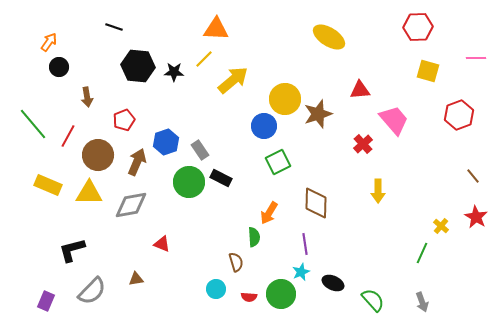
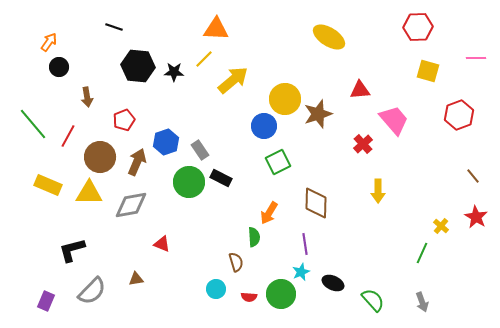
brown circle at (98, 155): moved 2 px right, 2 px down
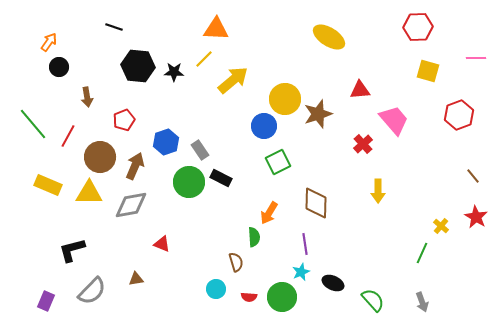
brown arrow at (137, 162): moved 2 px left, 4 px down
green circle at (281, 294): moved 1 px right, 3 px down
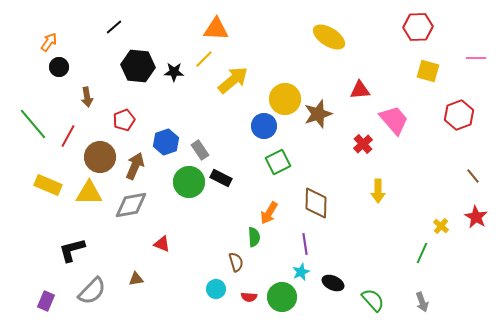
black line at (114, 27): rotated 60 degrees counterclockwise
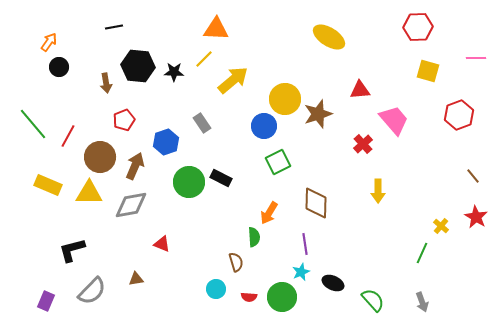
black line at (114, 27): rotated 30 degrees clockwise
brown arrow at (87, 97): moved 19 px right, 14 px up
gray rectangle at (200, 150): moved 2 px right, 27 px up
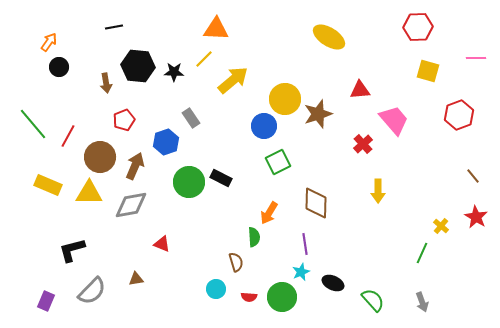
gray rectangle at (202, 123): moved 11 px left, 5 px up
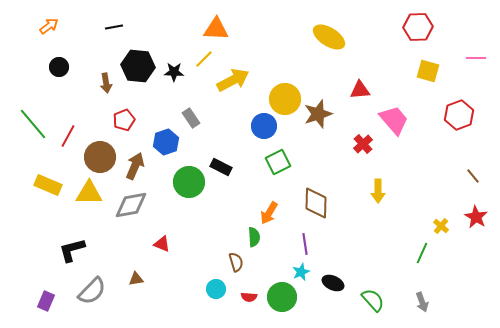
orange arrow at (49, 42): moved 16 px up; rotated 18 degrees clockwise
yellow arrow at (233, 80): rotated 12 degrees clockwise
black rectangle at (221, 178): moved 11 px up
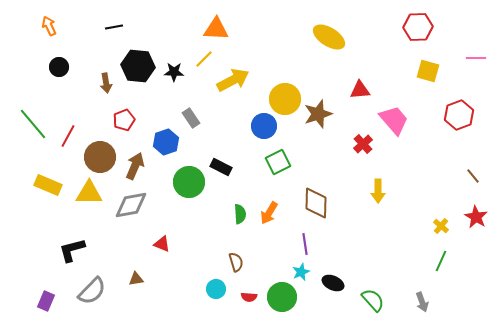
orange arrow at (49, 26): rotated 78 degrees counterclockwise
green semicircle at (254, 237): moved 14 px left, 23 px up
green line at (422, 253): moved 19 px right, 8 px down
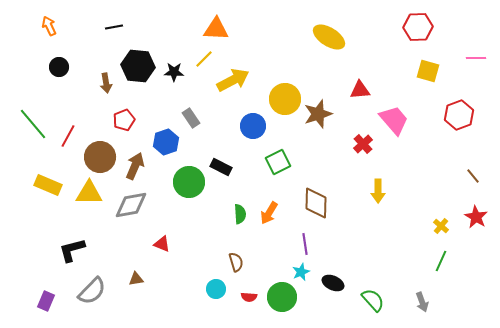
blue circle at (264, 126): moved 11 px left
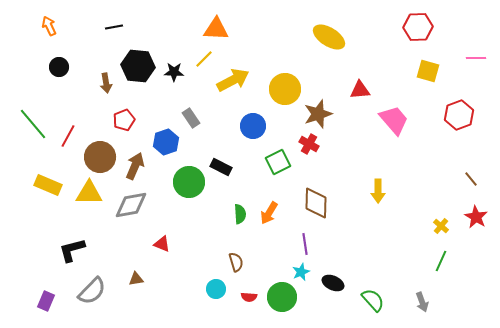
yellow circle at (285, 99): moved 10 px up
red cross at (363, 144): moved 54 px left; rotated 18 degrees counterclockwise
brown line at (473, 176): moved 2 px left, 3 px down
